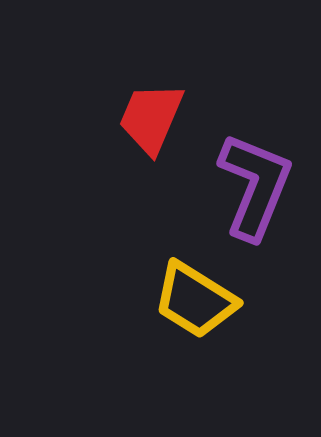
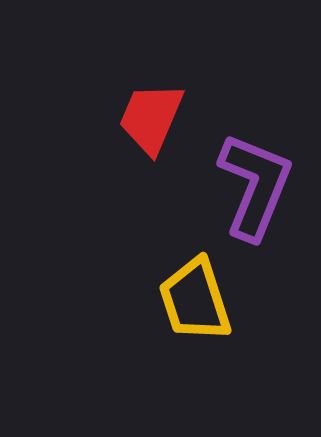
yellow trapezoid: rotated 40 degrees clockwise
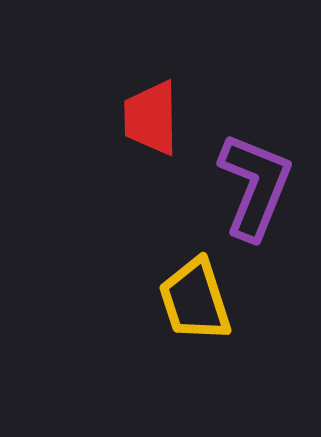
red trapezoid: rotated 24 degrees counterclockwise
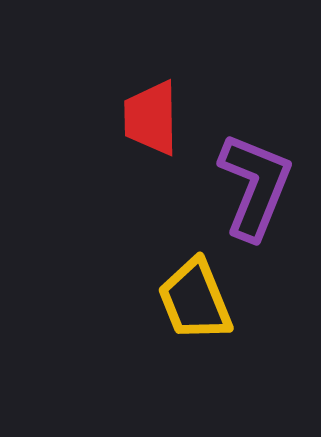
yellow trapezoid: rotated 4 degrees counterclockwise
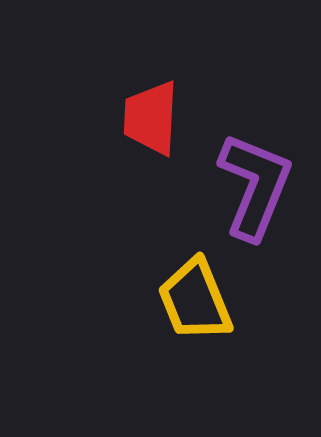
red trapezoid: rotated 4 degrees clockwise
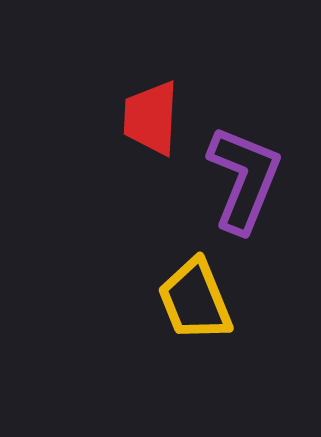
purple L-shape: moved 11 px left, 7 px up
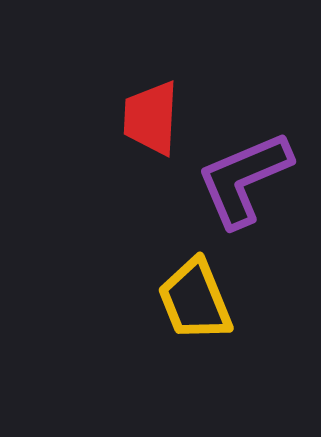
purple L-shape: rotated 135 degrees counterclockwise
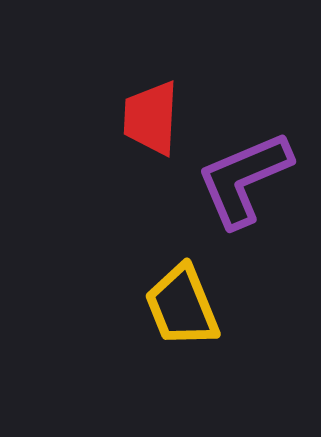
yellow trapezoid: moved 13 px left, 6 px down
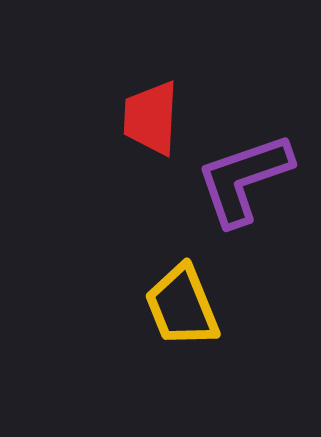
purple L-shape: rotated 4 degrees clockwise
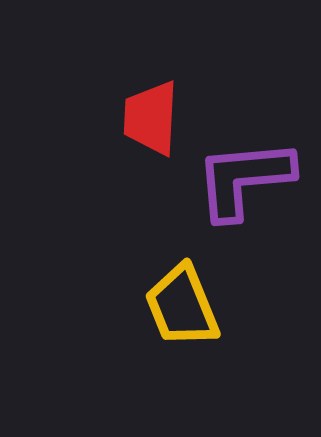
purple L-shape: rotated 14 degrees clockwise
